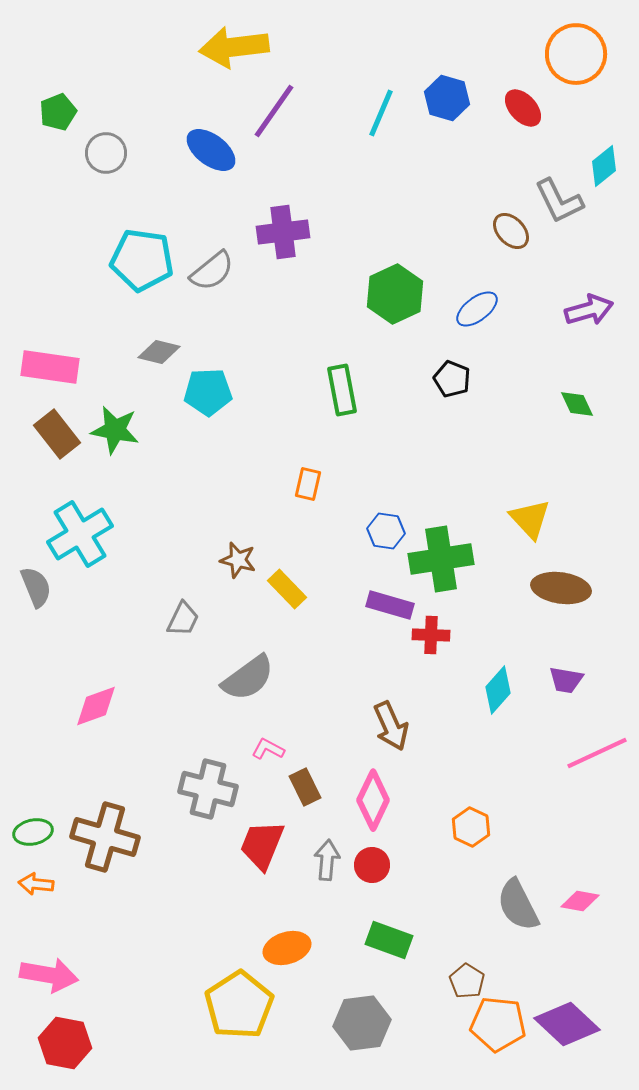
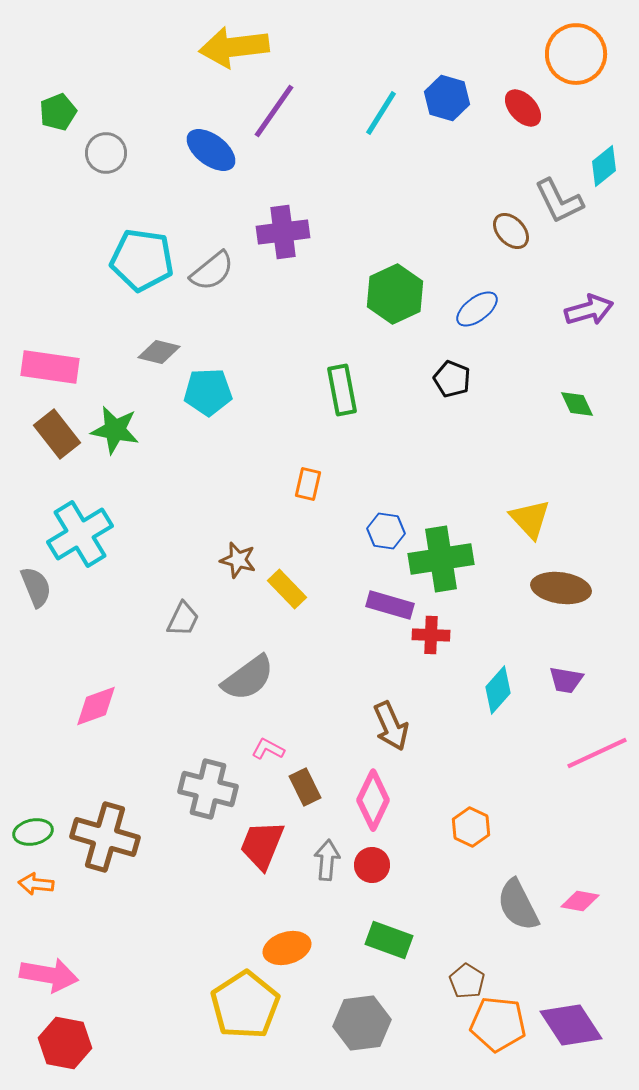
cyan line at (381, 113): rotated 9 degrees clockwise
yellow pentagon at (239, 1005): moved 6 px right
purple diamond at (567, 1024): moved 4 px right, 1 px down; rotated 14 degrees clockwise
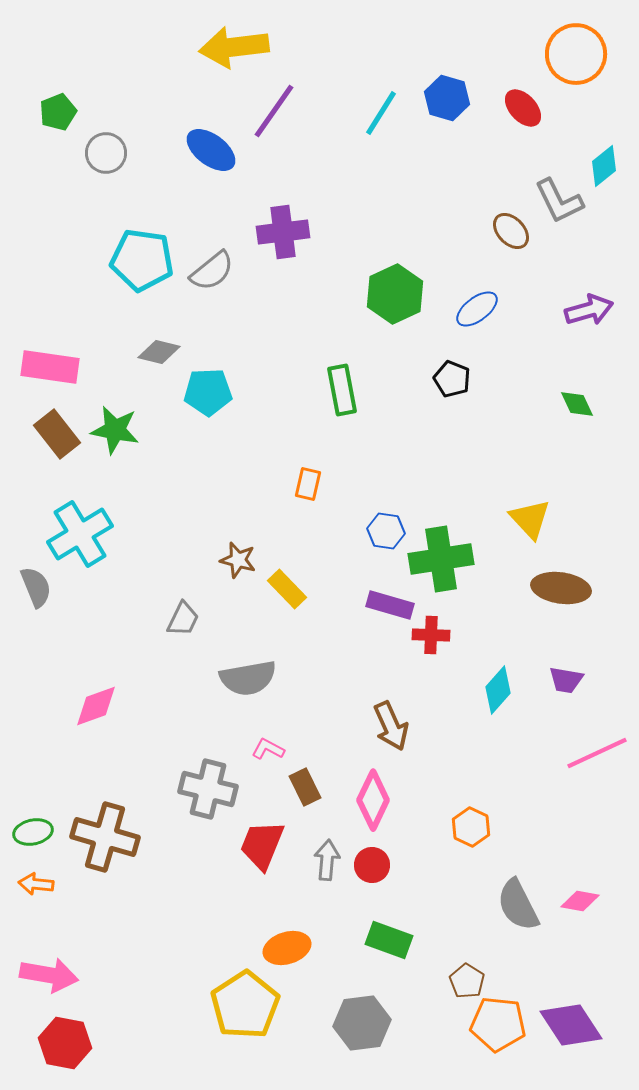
gray semicircle at (248, 678): rotated 26 degrees clockwise
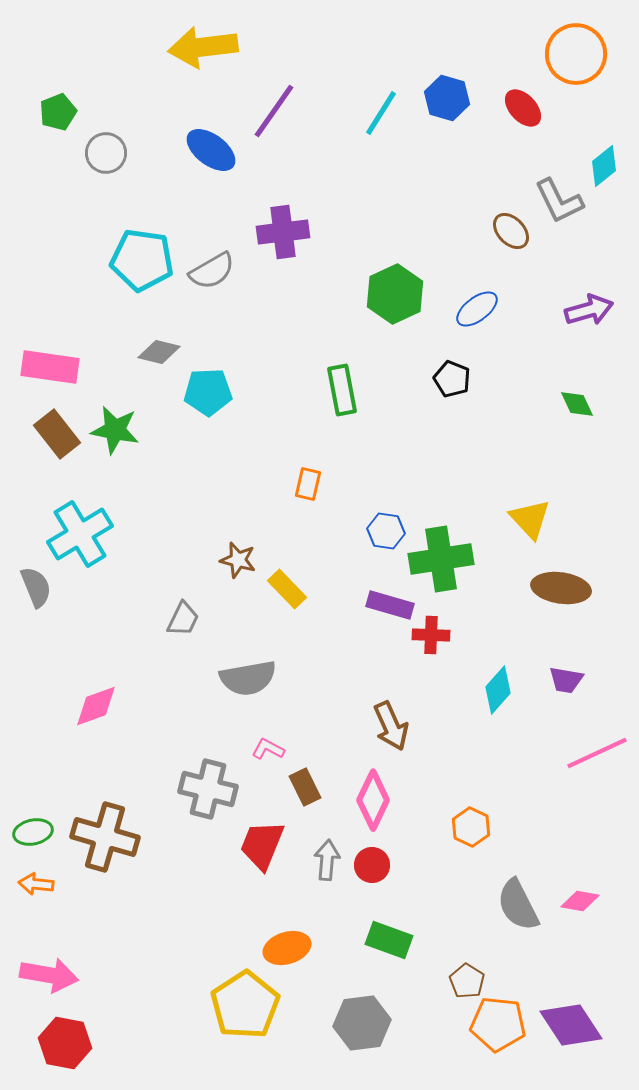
yellow arrow at (234, 47): moved 31 px left
gray semicircle at (212, 271): rotated 9 degrees clockwise
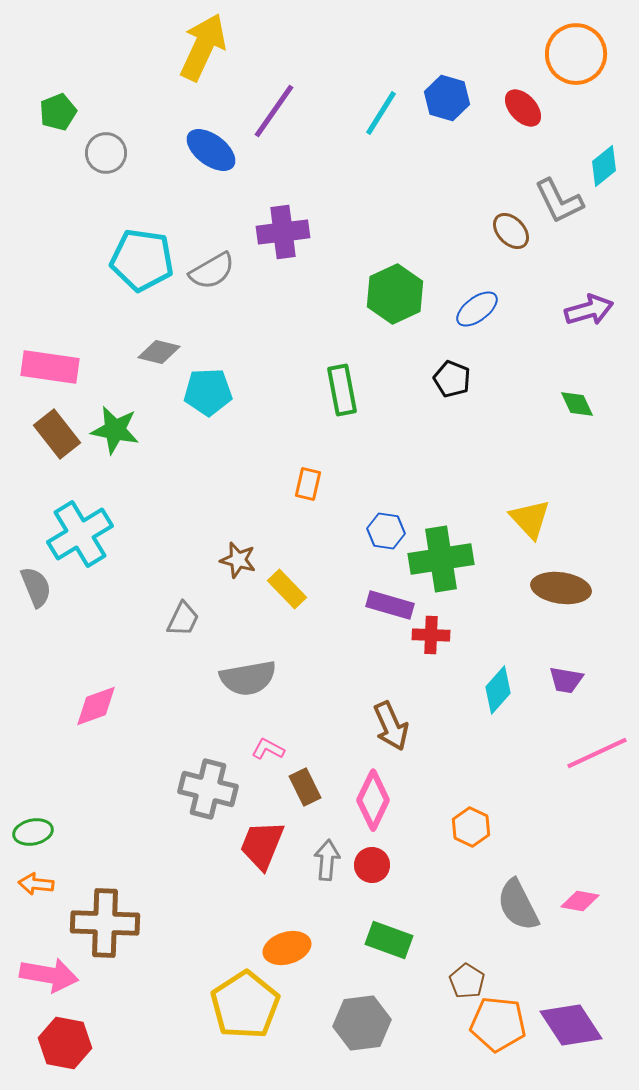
yellow arrow at (203, 47): rotated 122 degrees clockwise
brown cross at (105, 837): moved 86 px down; rotated 14 degrees counterclockwise
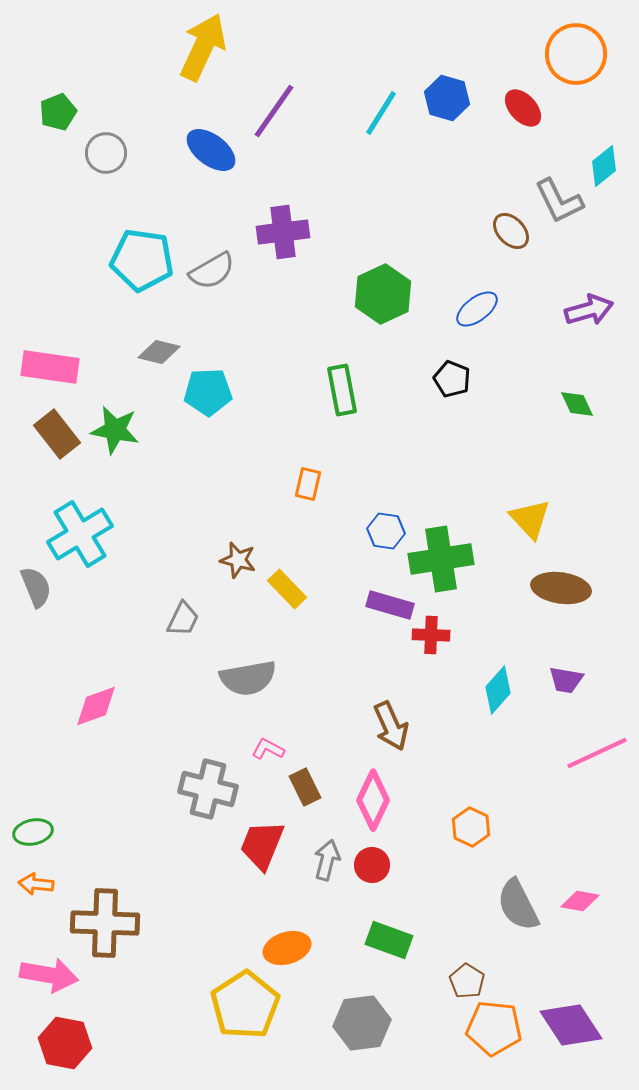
green hexagon at (395, 294): moved 12 px left
gray arrow at (327, 860): rotated 9 degrees clockwise
orange pentagon at (498, 1024): moved 4 px left, 4 px down
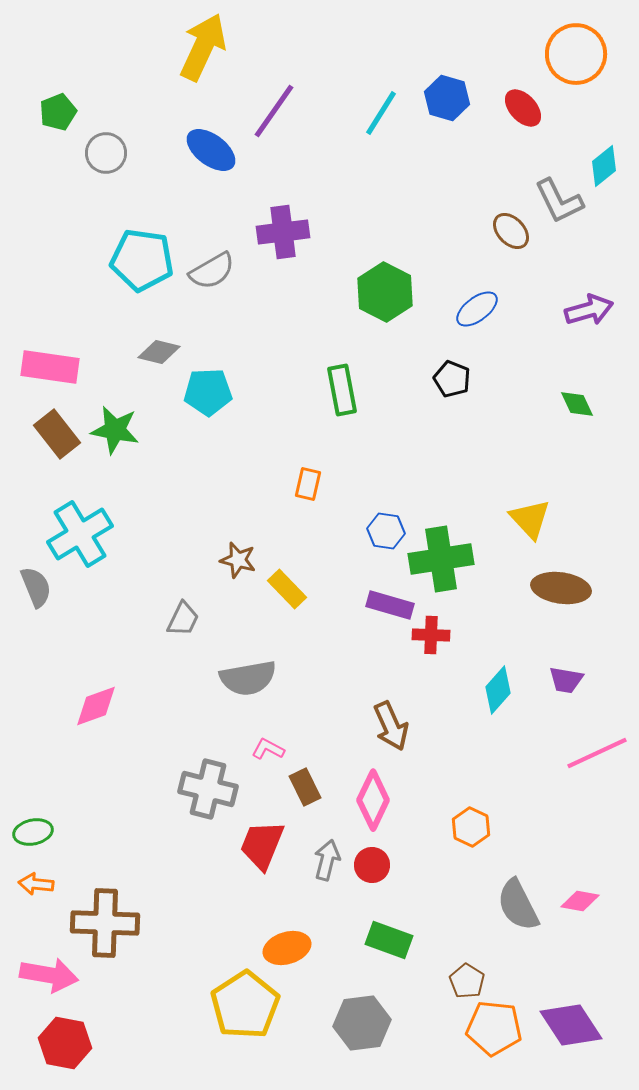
green hexagon at (383, 294): moved 2 px right, 2 px up; rotated 8 degrees counterclockwise
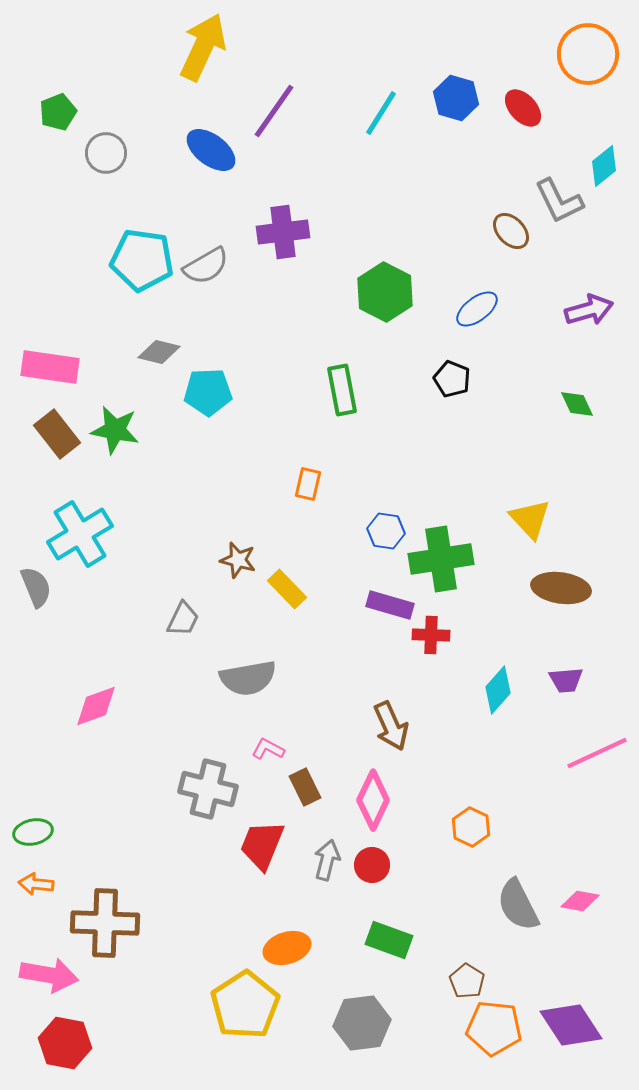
orange circle at (576, 54): moved 12 px right
blue hexagon at (447, 98): moved 9 px right
gray semicircle at (212, 271): moved 6 px left, 5 px up
purple trapezoid at (566, 680): rotated 15 degrees counterclockwise
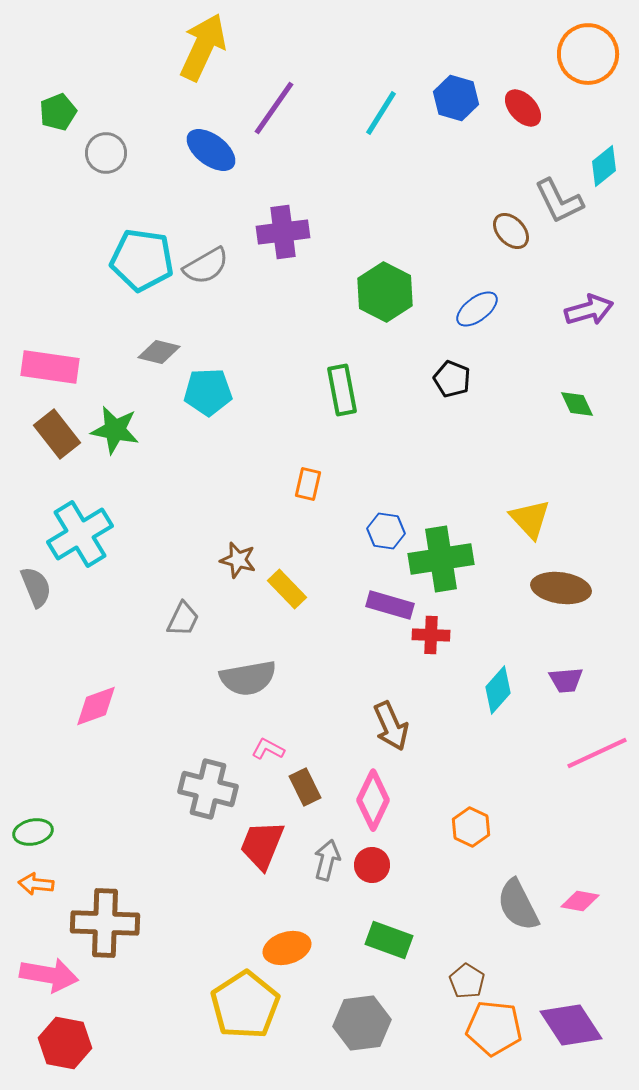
purple line at (274, 111): moved 3 px up
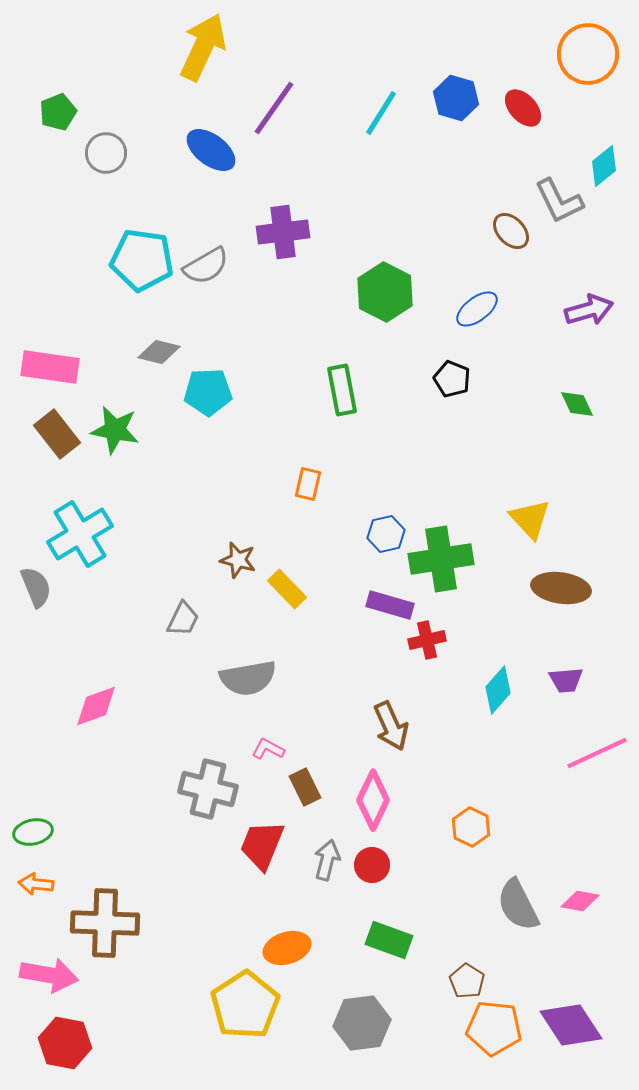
blue hexagon at (386, 531): moved 3 px down; rotated 21 degrees counterclockwise
red cross at (431, 635): moved 4 px left, 5 px down; rotated 15 degrees counterclockwise
